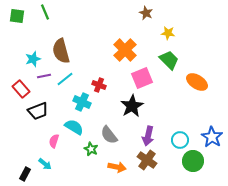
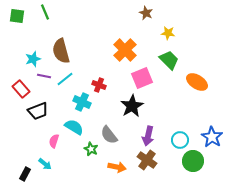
purple line: rotated 24 degrees clockwise
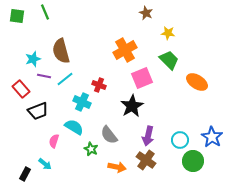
orange cross: rotated 15 degrees clockwise
brown cross: moved 1 px left
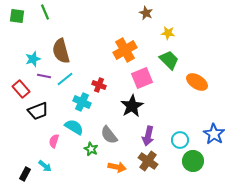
blue star: moved 2 px right, 3 px up
brown cross: moved 2 px right, 1 px down
cyan arrow: moved 2 px down
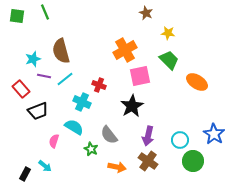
pink square: moved 2 px left, 2 px up; rotated 10 degrees clockwise
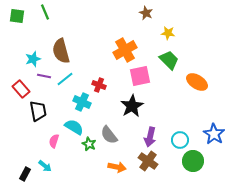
black trapezoid: rotated 80 degrees counterclockwise
purple arrow: moved 2 px right, 1 px down
green star: moved 2 px left, 5 px up
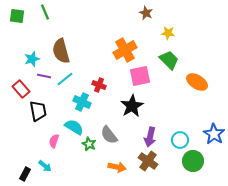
cyan star: moved 1 px left
